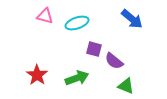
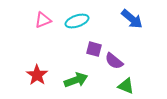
pink triangle: moved 2 px left, 4 px down; rotated 36 degrees counterclockwise
cyan ellipse: moved 2 px up
green arrow: moved 1 px left, 2 px down
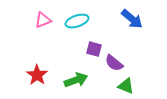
purple semicircle: moved 2 px down
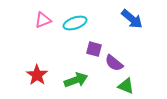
cyan ellipse: moved 2 px left, 2 px down
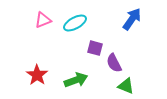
blue arrow: rotated 95 degrees counterclockwise
cyan ellipse: rotated 10 degrees counterclockwise
purple square: moved 1 px right, 1 px up
purple semicircle: rotated 24 degrees clockwise
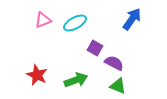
purple square: rotated 14 degrees clockwise
purple semicircle: rotated 144 degrees clockwise
red star: rotated 10 degrees counterclockwise
green triangle: moved 8 px left
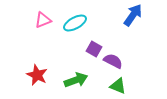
blue arrow: moved 1 px right, 4 px up
purple square: moved 1 px left, 1 px down
purple semicircle: moved 1 px left, 2 px up
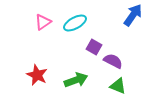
pink triangle: moved 2 px down; rotated 12 degrees counterclockwise
purple square: moved 2 px up
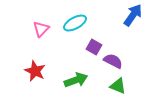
pink triangle: moved 2 px left, 7 px down; rotated 12 degrees counterclockwise
red star: moved 2 px left, 4 px up
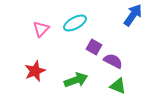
red star: rotated 25 degrees clockwise
